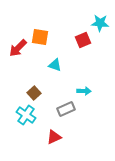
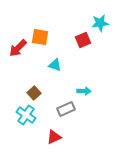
cyan star: rotated 12 degrees counterclockwise
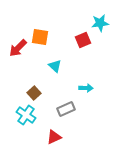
cyan triangle: moved 1 px down; rotated 24 degrees clockwise
cyan arrow: moved 2 px right, 3 px up
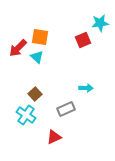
cyan triangle: moved 18 px left, 9 px up
brown square: moved 1 px right, 1 px down
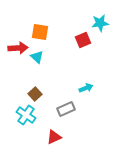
orange square: moved 5 px up
red arrow: rotated 138 degrees counterclockwise
cyan arrow: rotated 24 degrees counterclockwise
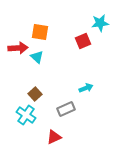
red square: moved 1 px down
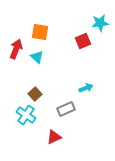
red arrow: moved 2 px left, 1 px down; rotated 66 degrees counterclockwise
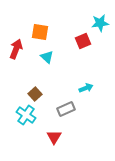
cyan triangle: moved 10 px right
red triangle: rotated 35 degrees counterclockwise
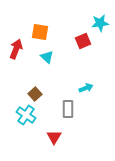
gray rectangle: moved 2 px right; rotated 66 degrees counterclockwise
